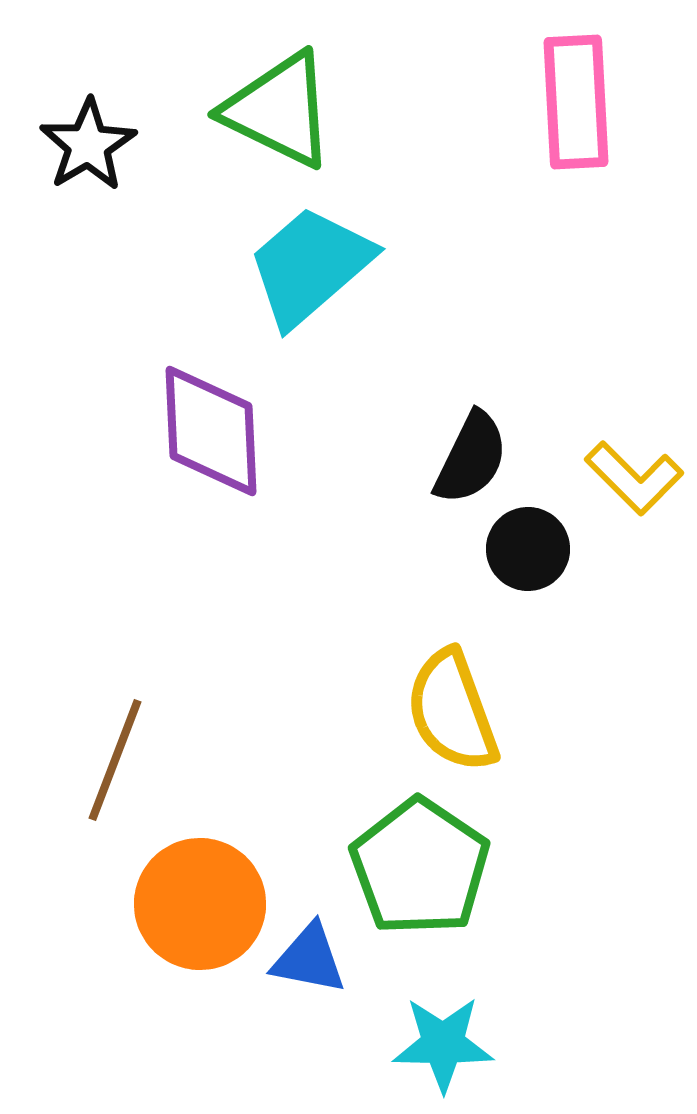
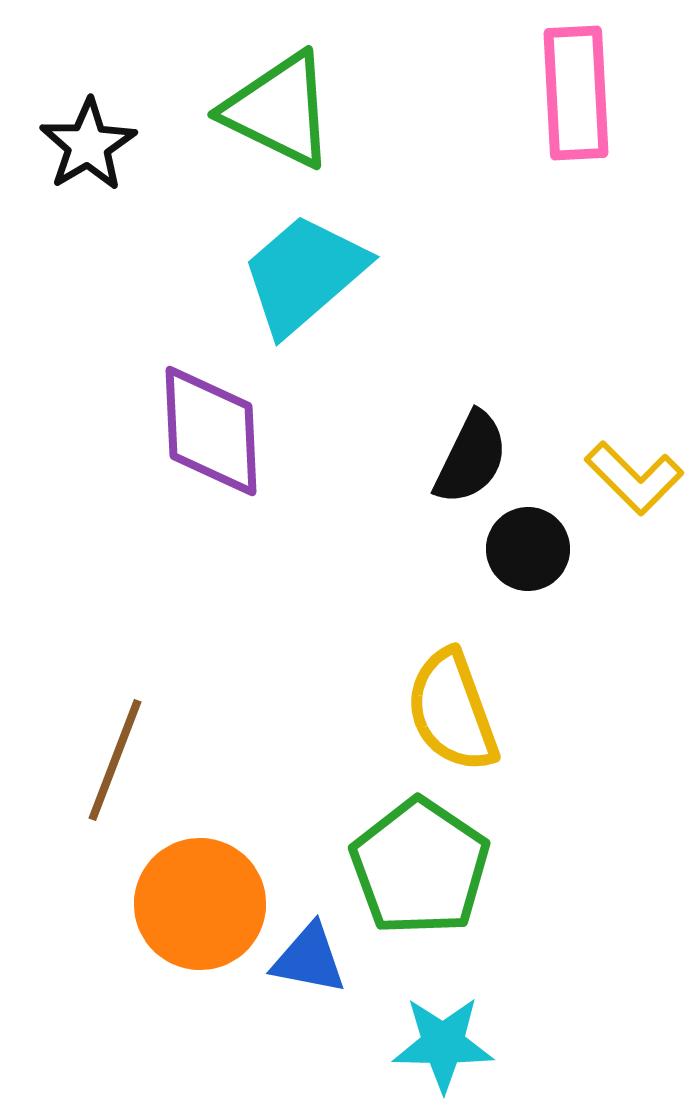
pink rectangle: moved 9 px up
cyan trapezoid: moved 6 px left, 8 px down
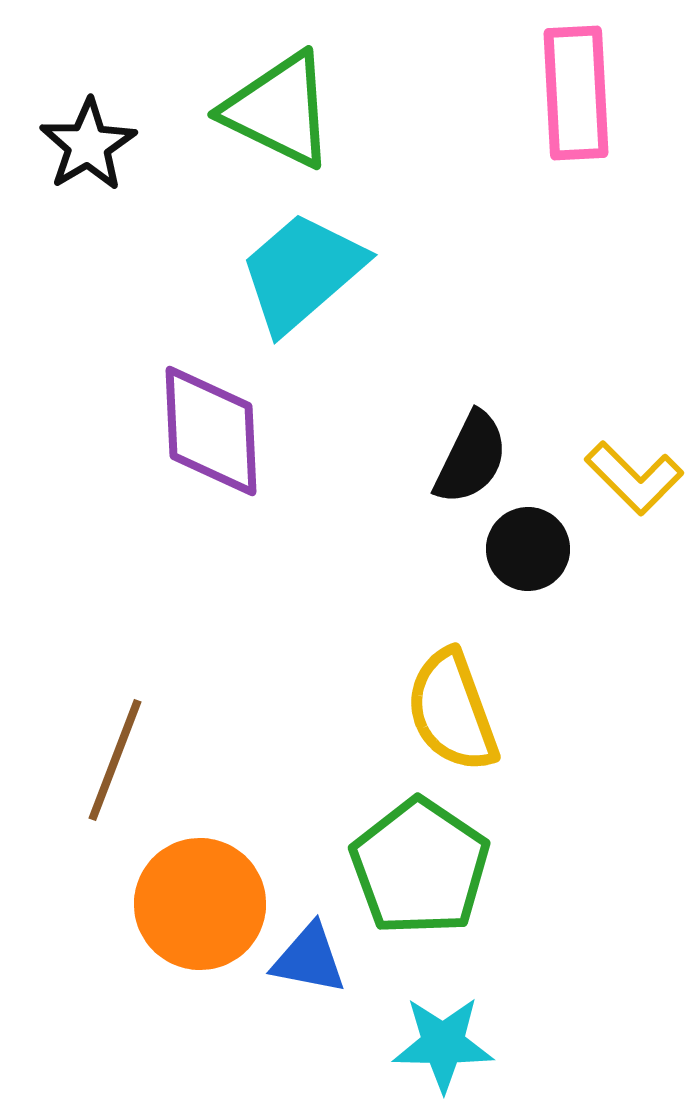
cyan trapezoid: moved 2 px left, 2 px up
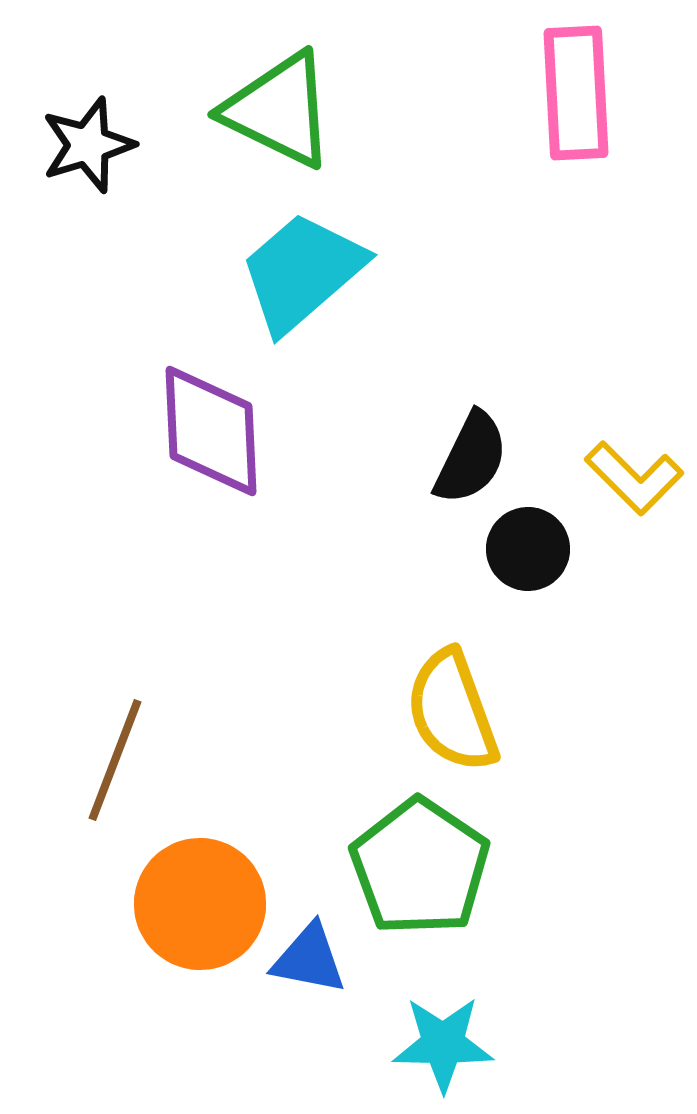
black star: rotated 14 degrees clockwise
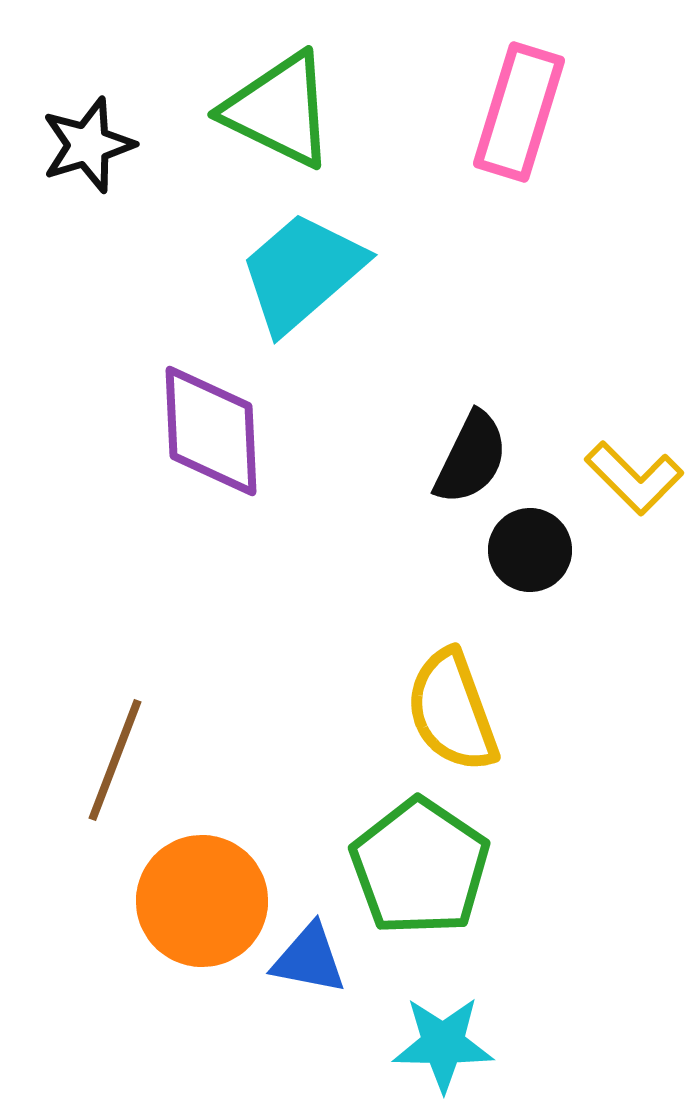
pink rectangle: moved 57 px left, 19 px down; rotated 20 degrees clockwise
black circle: moved 2 px right, 1 px down
orange circle: moved 2 px right, 3 px up
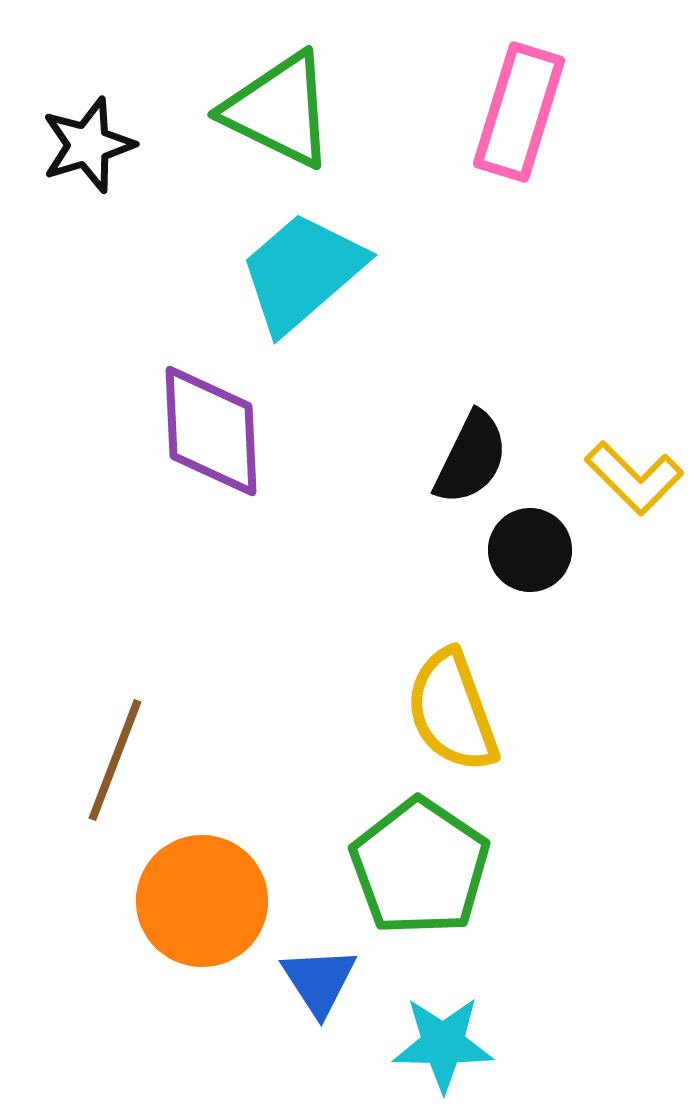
blue triangle: moved 10 px right, 22 px down; rotated 46 degrees clockwise
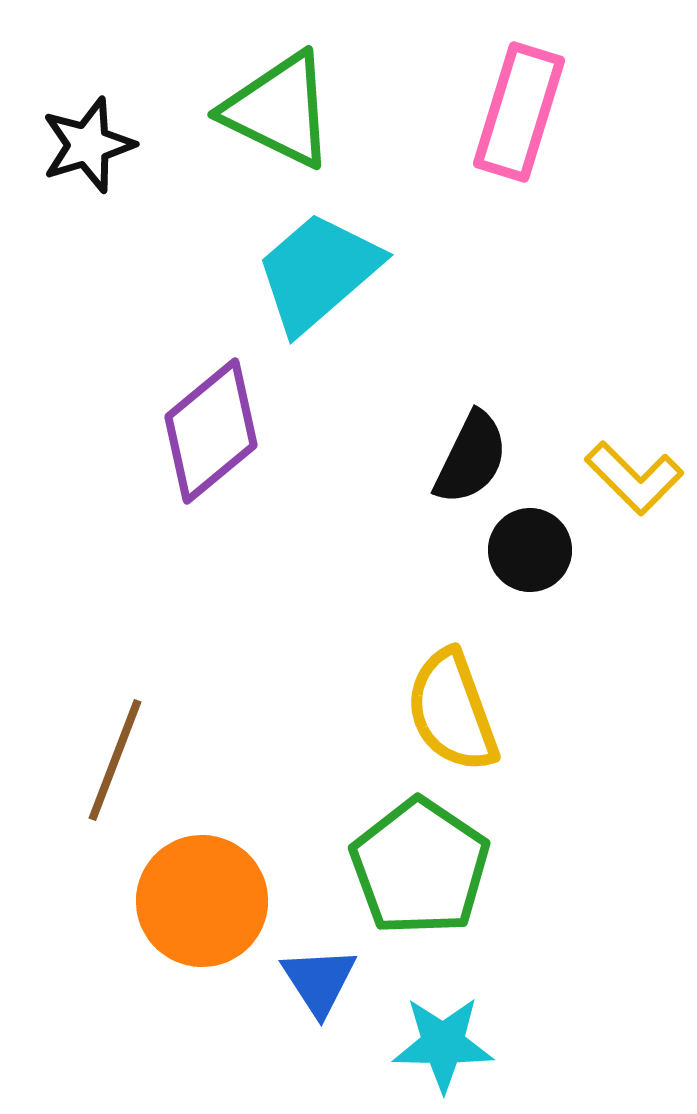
cyan trapezoid: moved 16 px right
purple diamond: rotated 53 degrees clockwise
